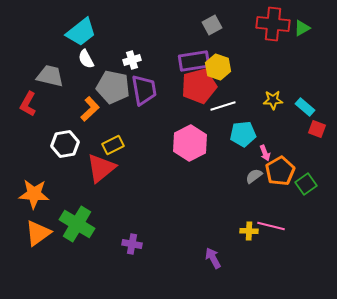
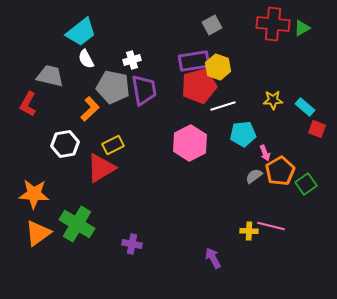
red triangle: rotated 8 degrees clockwise
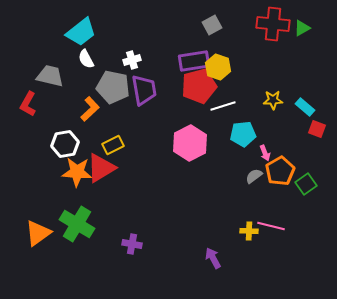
orange star: moved 43 px right, 22 px up
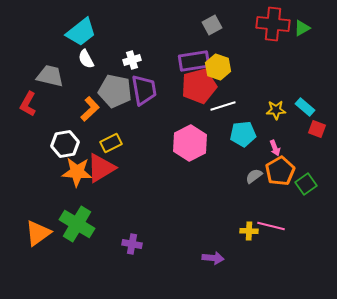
gray pentagon: moved 2 px right, 4 px down
yellow star: moved 3 px right, 10 px down
yellow rectangle: moved 2 px left, 2 px up
pink arrow: moved 10 px right, 5 px up
purple arrow: rotated 125 degrees clockwise
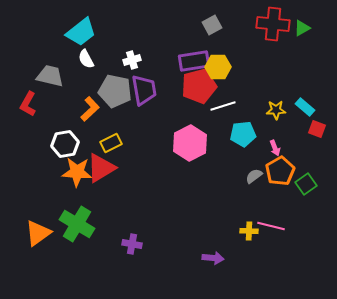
yellow hexagon: rotated 20 degrees counterclockwise
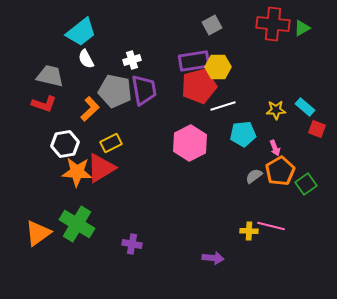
red L-shape: moved 16 px right; rotated 100 degrees counterclockwise
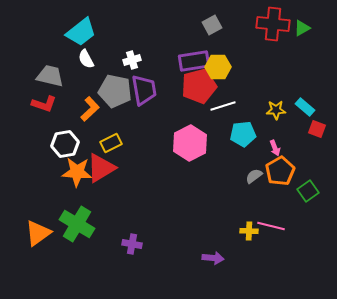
green square: moved 2 px right, 7 px down
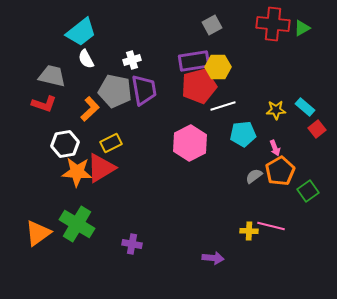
gray trapezoid: moved 2 px right
red square: rotated 30 degrees clockwise
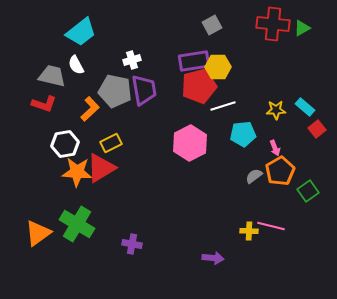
white semicircle: moved 10 px left, 6 px down
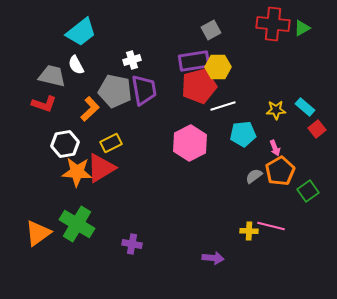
gray square: moved 1 px left, 5 px down
